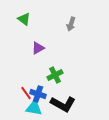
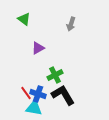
black L-shape: moved 9 px up; rotated 150 degrees counterclockwise
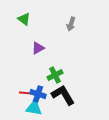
red line: rotated 48 degrees counterclockwise
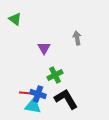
green triangle: moved 9 px left
gray arrow: moved 6 px right, 14 px down; rotated 152 degrees clockwise
purple triangle: moved 6 px right; rotated 32 degrees counterclockwise
black L-shape: moved 3 px right, 4 px down
cyan triangle: moved 1 px left, 2 px up
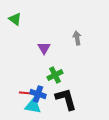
black L-shape: rotated 15 degrees clockwise
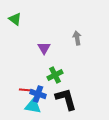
red line: moved 3 px up
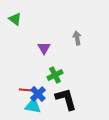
blue cross: rotated 28 degrees clockwise
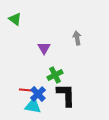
black L-shape: moved 4 px up; rotated 15 degrees clockwise
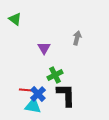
gray arrow: rotated 24 degrees clockwise
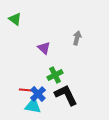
purple triangle: rotated 16 degrees counterclockwise
black L-shape: rotated 25 degrees counterclockwise
